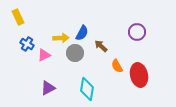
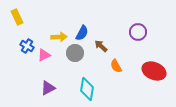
yellow rectangle: moved 1 px left
purple circle: moved 1 px right
yellow arrow: moved 2 px left, 1 px up
blue cross: moved 2 px down
orange semicircle: moved 1 px left
red ellipse: moved 15 px right, 4 px up; rotated 55 degrees counterclockwise
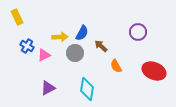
yellow arrow: moved 1 px right
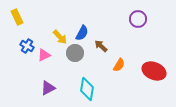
purple circle: moved 13 px up
yellow arrow: rotated 49 degrees clockwise
orange semicircle: moved 3 px right, 1 px up; rotated 120 degrees counterclockwise
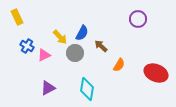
red ellipse: moved 2 px right, 2 px down
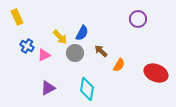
brown arrow: moved 5 px down
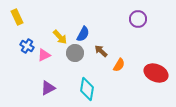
blue semicircle: moved 1 px right, 1 px down
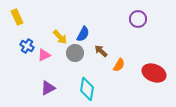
red ellipse: moved 2 px left
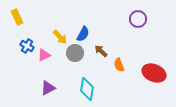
orange semicircle: rotated 128 degrees clockwise
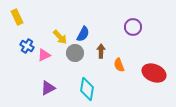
purple circle: moved 5 px left, 8 px down
brown arrow: rotated 48 degrees clockwise
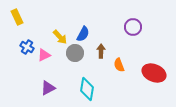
blue cross: moved 1 px down
